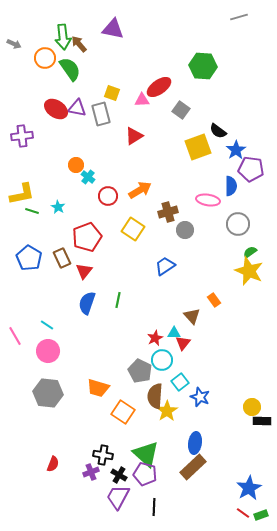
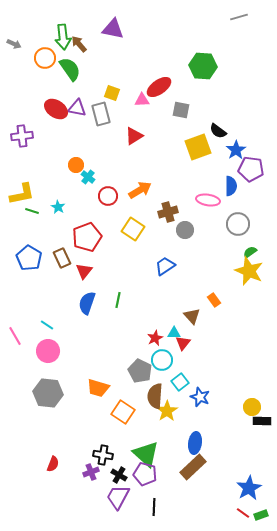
gray square at (181, 110): rotated 24 degrees counterclockwise
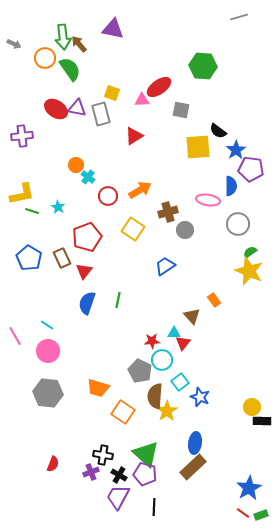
yellow square at (198, 147): rotated 16 degrees clockwise
red star at (155, 338): moved 3 px left, 3 px down; rotated 21 degrees clockwise
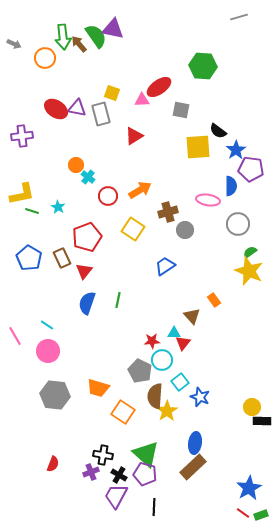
green semicircle at (70, 69): moved 26 px right, 33 px up
gray hexagon at (48, 393): moved 7 px right, 2 px down
purple trapezoid at (118, 497): moved 2 px left, 1 px up
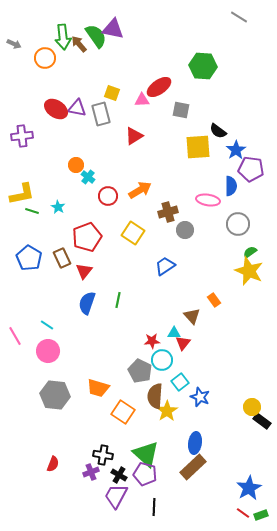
gray line at (239, 17): rotated 48 degrees clockwise
yellow square at (133, 229): moved 4 px down
black rectangle at (262, 421): rotated 36 degrees clockwise
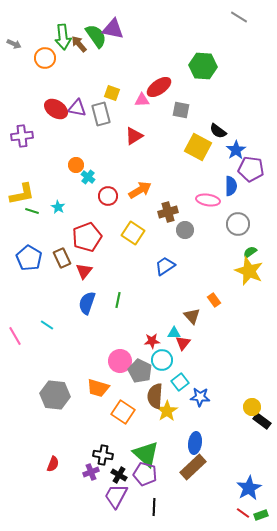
yellow square at (198, 147): rotated 32 degrees clockwise
pink circle at (48, 351): moved 72 px right, 10 px down
blue star at (200, 397): rotated 18 degrees counterclockwise
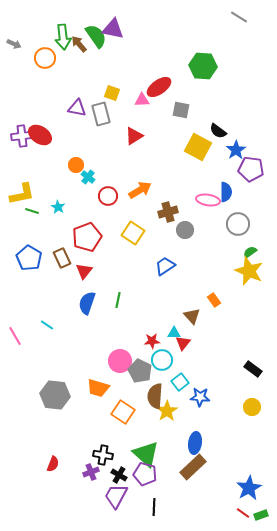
red ellipse at (56, 109): moved 16 px left, 26 px down
blue semicircle at (231, 186): moved 5 px left, 6 px down
black rectangle at (262, 421): moved 9 px left, 52 px up
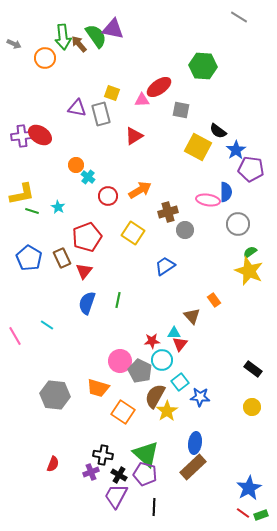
red triangle at (183, 343): moved 3 px left, 1 px down
brown semicircle at (155, 396): rotated 25 degrees clockwise
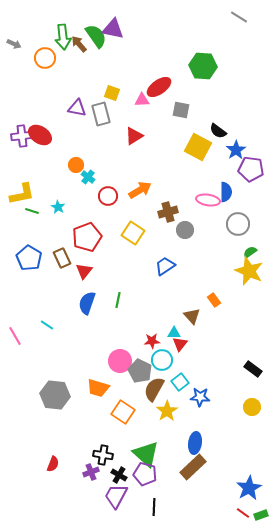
brown semicircle at (155, 396): moved 1 px left, 7 px up
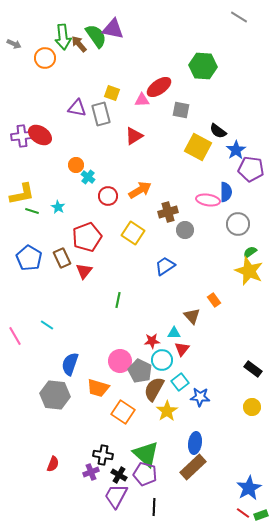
blue semicircle at (87, 303): moved 17 px left, 61 px down
red triangle at (180, 344): moved 2 px right, 5 px down
